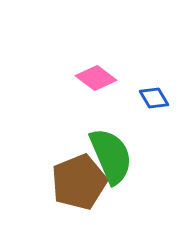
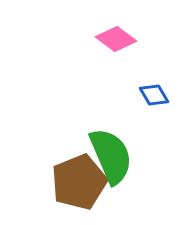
pink diamond: moved 20 px right, 39 px up
blue diamond: moved 3 px up
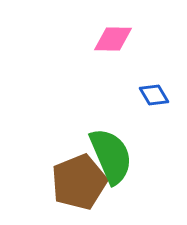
pink diamond: moved 3 px left; rotated 36 degrees counterclockwise
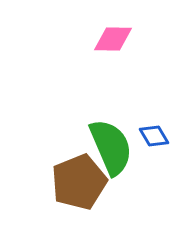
blue diamond: moved 41 px down
green semicircle: moved 9 px up
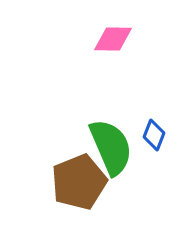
blue diamond: moved 1 px up; rotated 52 degrees clockwise
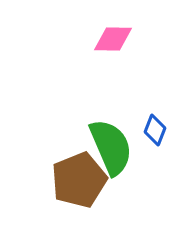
blue diamond: moved 1 px right, 5 px up
brown pentagon: moved 2 px up
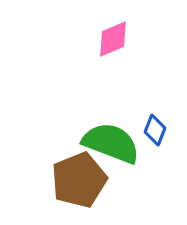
pink diamond: rotated 24 degrees counterclockwise
green semicircle: moved 4 px up; rotated 46 degrees counterclockwise
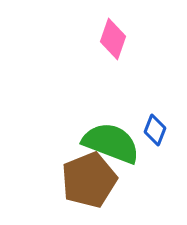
pink diamond: rotated 48 degrees counterclockwise
brown pentagon: moved 10 px right
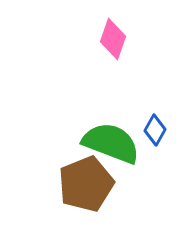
blue diamond: rotated 8 degrees clockwise
brown pentagon: moved 3 px left, 4 px down
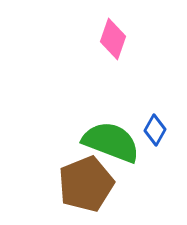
green semicircle: moved 1 px up
